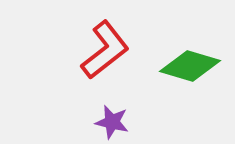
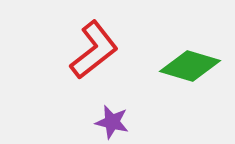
red L-shape: moved 11 px left
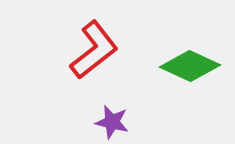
green diamond: rotated 8 degrees clockwise
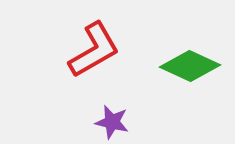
red L-shape: rotated 8 degrees clockwise
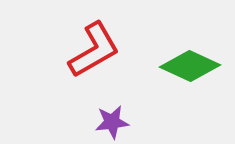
purple star: rotated 20 degrees counterclockwise
